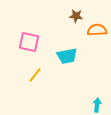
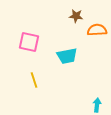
yellow line: moved 1 px left, 5 px down; rotated 56 degrees counterclockwise
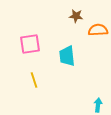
orange semicircle: moved 1 px right
pink square: moved 1 px right, 2 px down; rotated 20 degrees counterclockwise
cyan trapezoid: rotated 95 degrees clockwise
cyan arrow: moved 1 px right
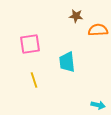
cyan trapezoid: moved 6 px down
cyan arrow: rotated 96 degrees clockwise
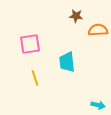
yellow line: moved 1 px right, 2 px up
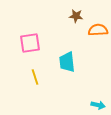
pink square: moved 1 px up
yellow line: moved 1 px up
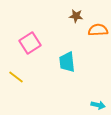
pink square: rotated 25 degrees counterclockwise
yellow line: moved 19 px left; rotated 35 degrees counterclockwise
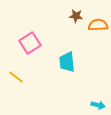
orange semicircle: moved 5 px up
